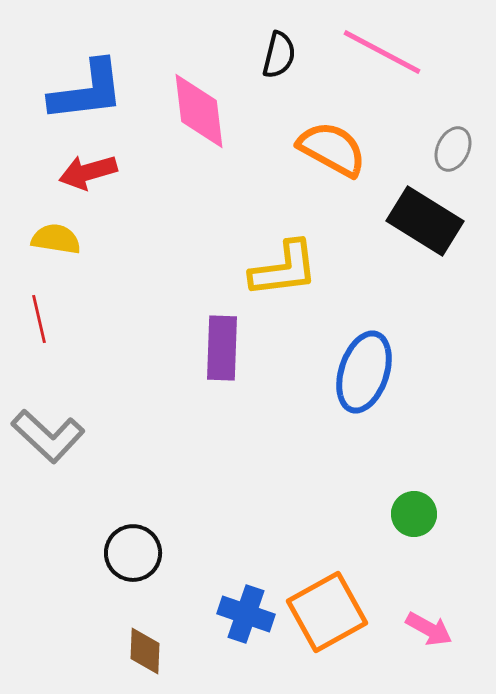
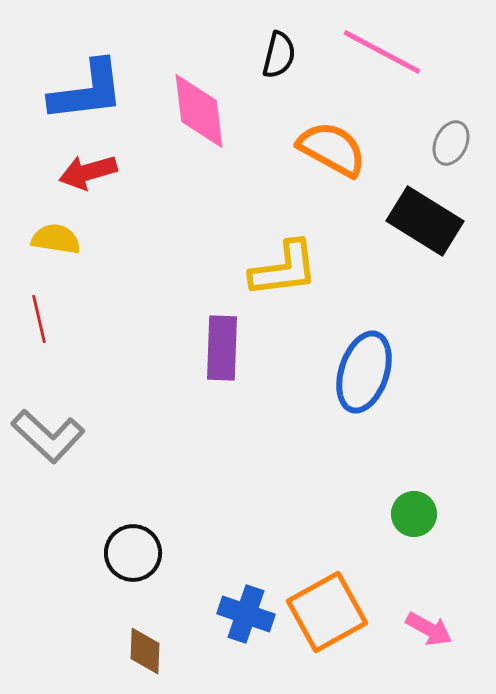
gray ellipse: moved 2 px left, 6 px up
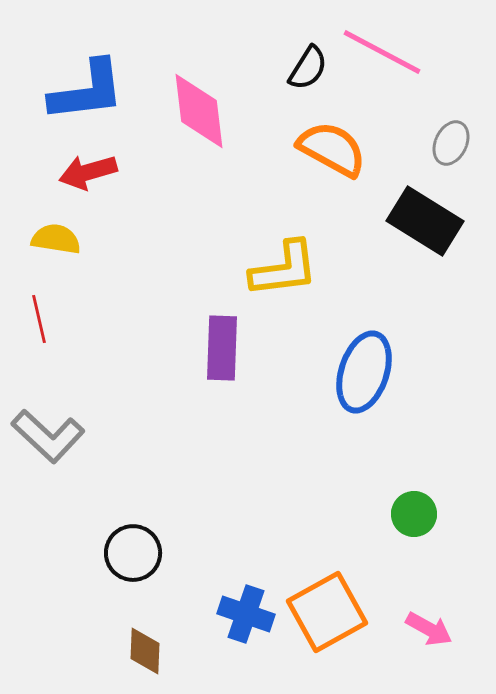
black semicircle: moved 29 px right, 13 px down; rotated 18 degrees clockwise
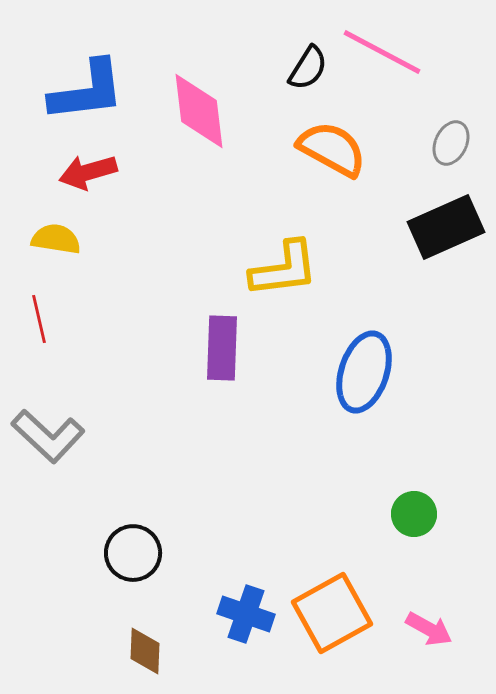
black rectangle: moved 21 px right, 6 px down; rotated 56 degrees counterclockwise
orange square: moved 5 px right, 1 px down
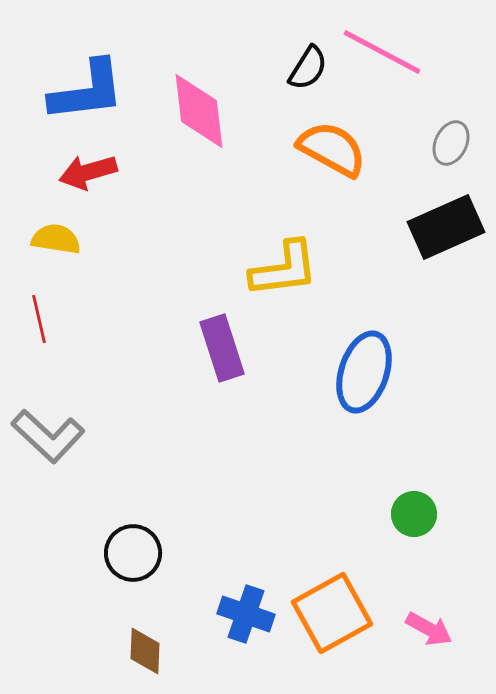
purple rectangle: rotated 20 degrees counterclockwise
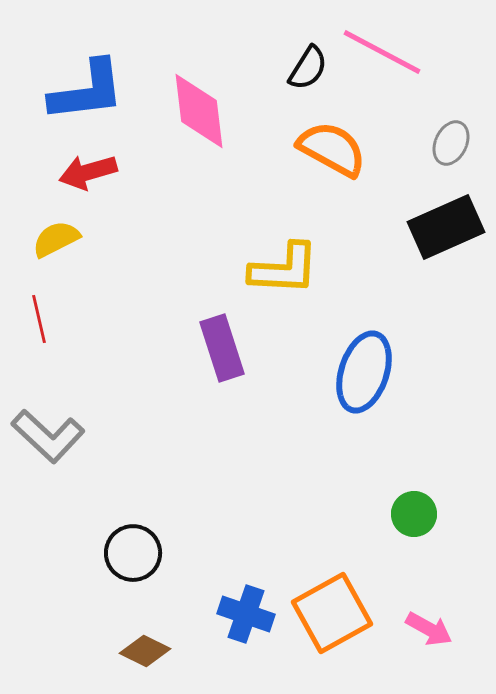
yellow semicircle: rotated 36 degrees counterclockwise
yellow L-shape: rotated 10 degrees clockwise
brown diamond: rotated 66 degrees counterclockwise
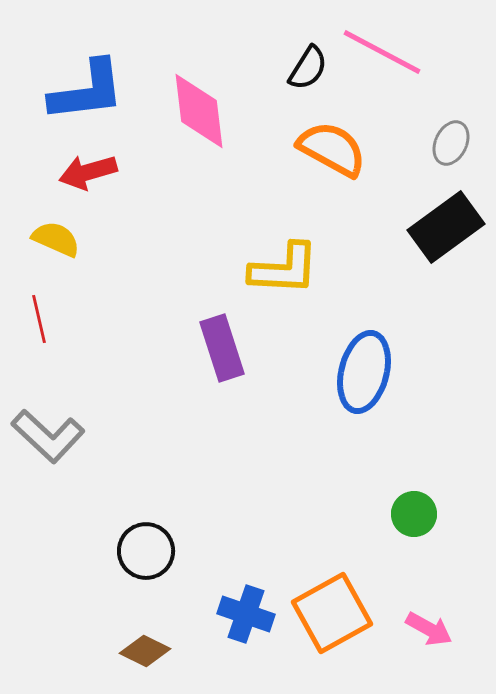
black rectangle: rotated 12 degrees counterclockwise
yellow semicircle: rotated 51 degrees clockwise
blue ellipse: rotated 4 degrees counterclockwise
black circle: moved 13 px right, 2 px up
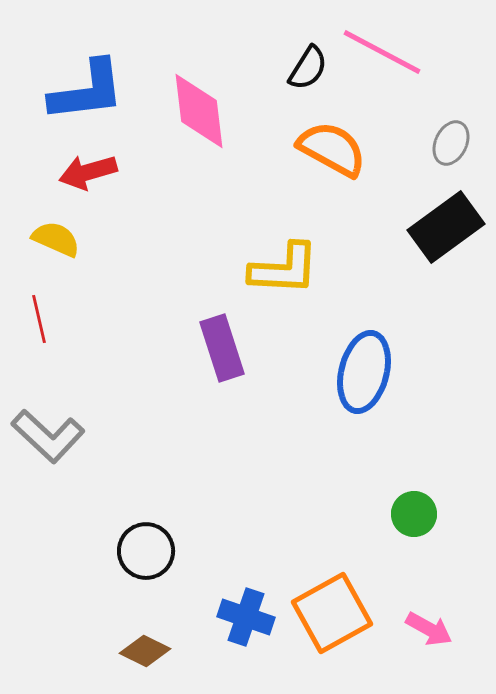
blue cross: moved 3 px down
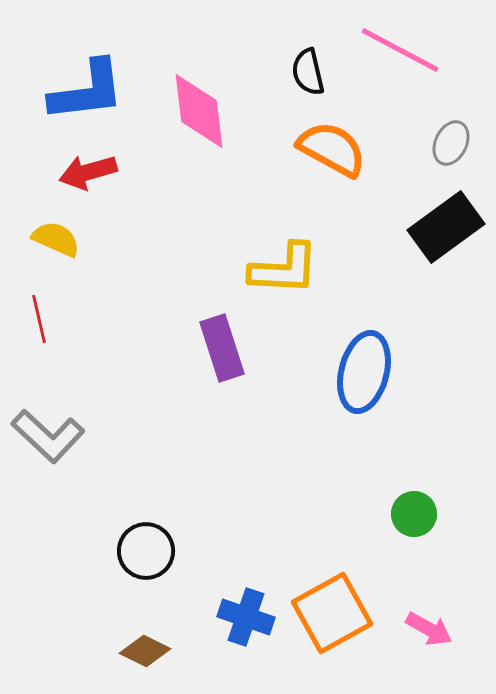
pink line: moved 18 px right, 2 px up
black semicircle: moved 4 px down; rotated 135 degrees clockwise
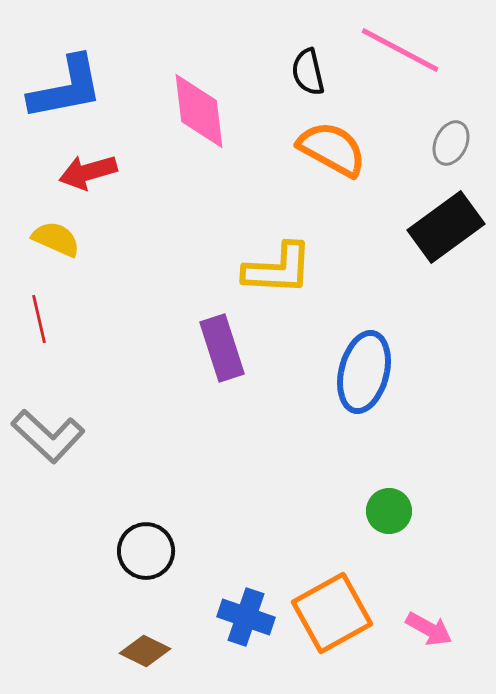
blue L-shape: moved 21 px left, 3 px up; rotated 4 degrees counterclockwise
yellow L-shape: moved 6 px left
green circle: moved 25 px left, 3 px up
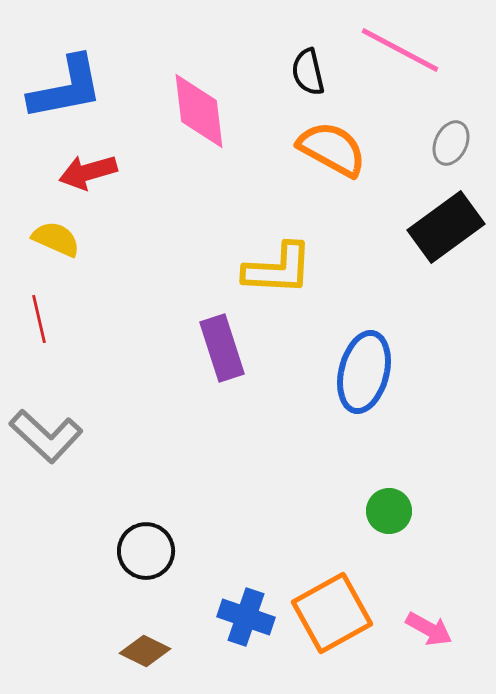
gray L-shape: moved 2 px left
